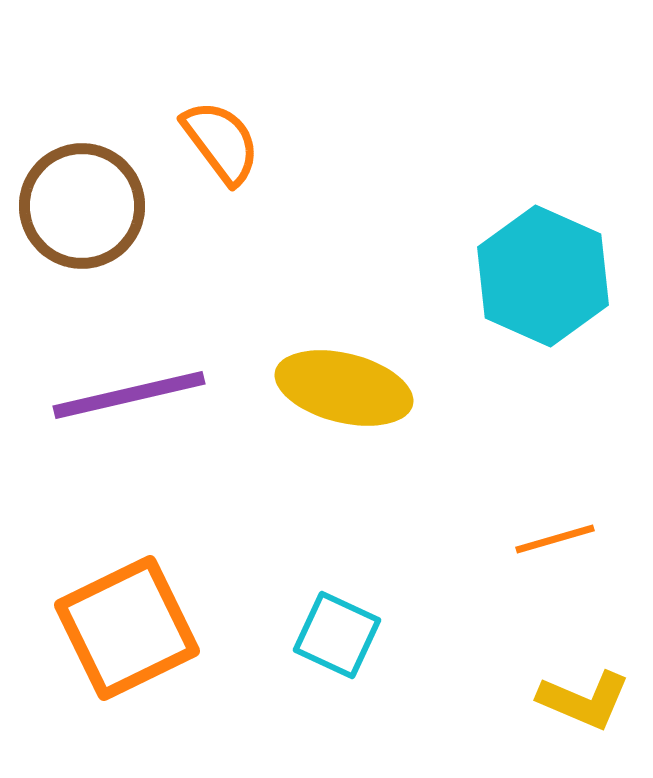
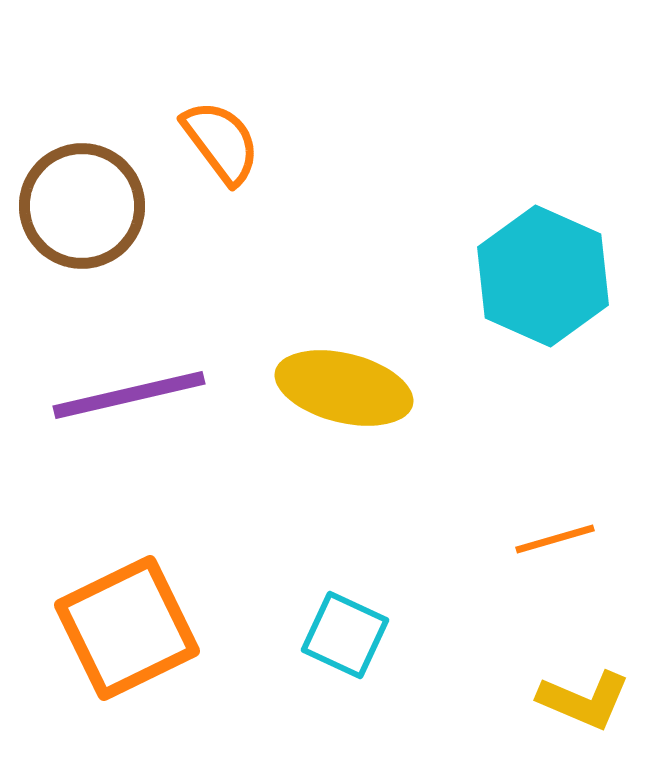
cyan square: moved 8 px right
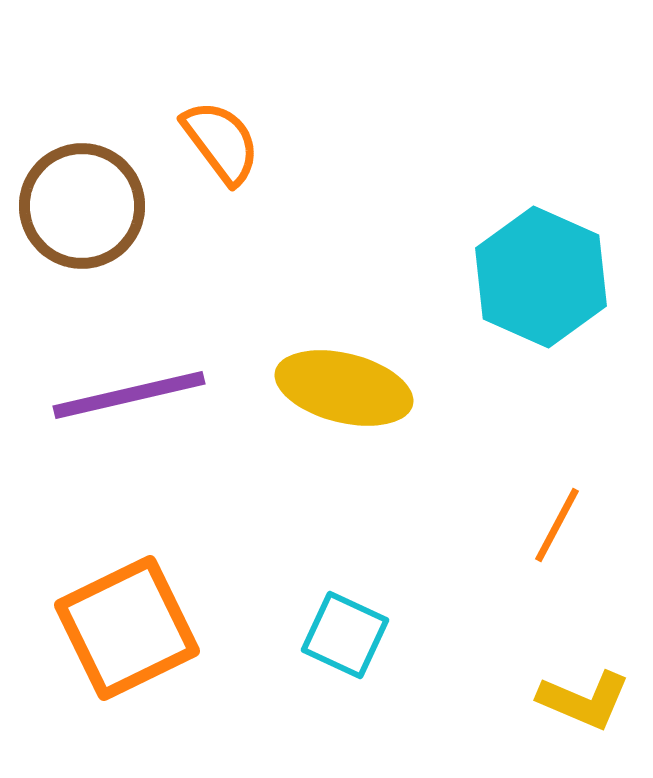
cyan hexagon: moved 2 px left, 1 px down
orange line: moved 2 px right, 14 px up; rotated 46 degrees counterclockwise
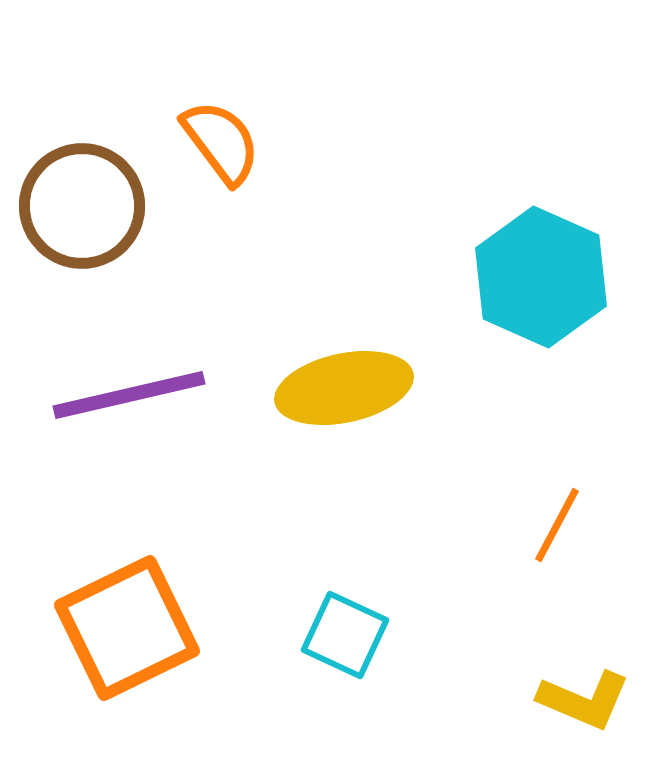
yellow ellipse: rotated 26 degrees counterclockwise
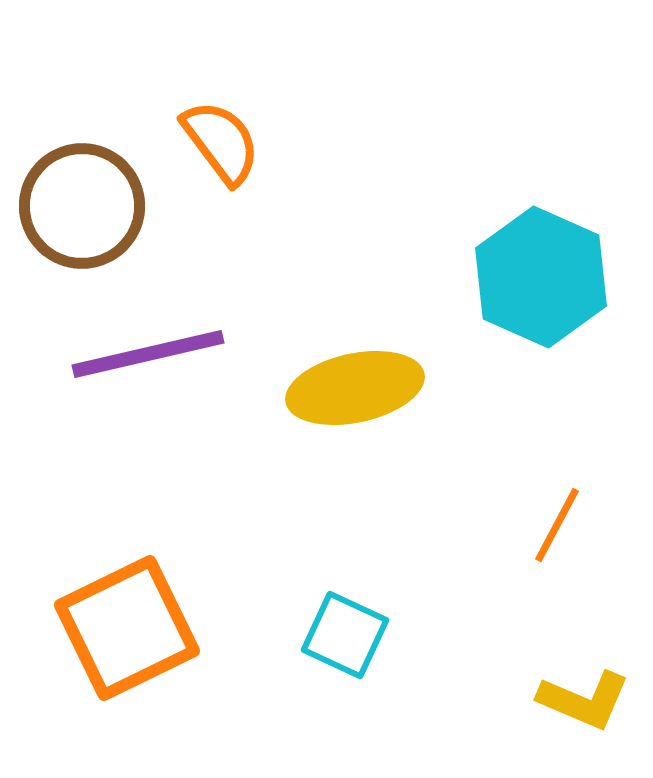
yellow ellipse: moved 11 px right
purple line: moved 19 px right, 41 px up
